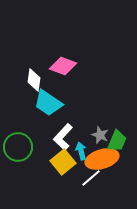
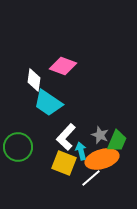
white L-shape: moved 3 px right
yellow square: moved 1 px right, 1 px down; rotated 30 degrees counterclockwise
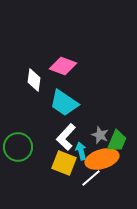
cyan trapezoid: moved 16 px right
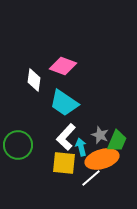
green circle: moved 2 px up
cyan arrow: moved 4 px up
yellow square: rotated 15 degrees counterclockwise
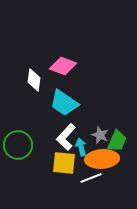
orange ellipse: rotated 12 degrees clockwise
white line: rotated 20 degrees clockwise
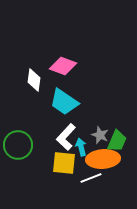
cyan trapezoid: moved 1 px up
orange ellipse: moved 1 px right
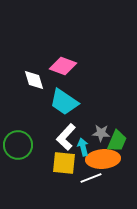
white diamond: rotated 25 degrees counterclockwise
gray star: moved 1 px right, 2 px up; rotated 18 degrees counterclockwise
cyan arrow: moved 2 px right
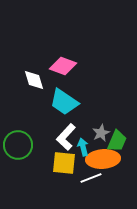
gray star: rotated 30 degrees counterclockwise
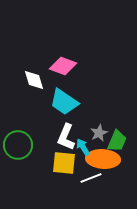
gray star: moved 2 px left
white L-shape: rotated 20 degrees counterclockwise
cyan arrow: rotated 18 degrees counterclockwise
orange ellipse: rotated 8 degrees clockwise
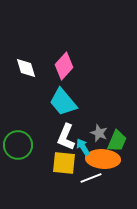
pink diamond: moved 1 px right; rotated 68 degrees counterclockwise
white diamond: moved 8 px left, 12 px up
cyan trapezoid: moved 1 px left; rotated 16 degrees clockwise
gray star: rotated 24 degrees counterclockwise
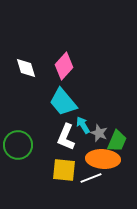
cyan arrow: moved 22 px up
yellow square: moved 7 px down
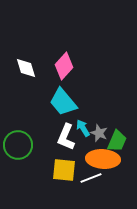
cyan arrow: moved 3 px down
